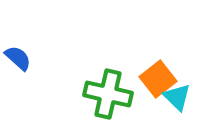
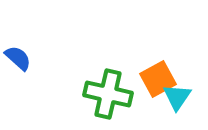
orange square: rotated 9 degrees clockwise
cyan triangle: rotated 20 degrees clockwise
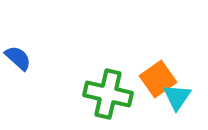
orange square: rotated 6 degrees counterclockwise
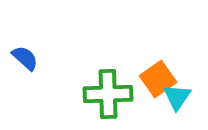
blue semicircle: moved 7 px right
green cross: rotated 15 degrees counterclockwise
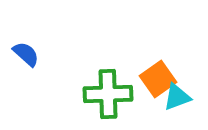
blue semicircle: moved 1 px right, 4 px up
cyan triangle: rotated 36 degrees clockwise
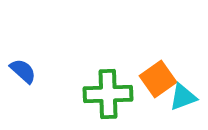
blue semicircle: moved 3 px left, 17 px down
cyan triangle: moved 6 px right
